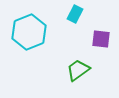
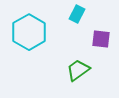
cyan rectangle: moved 2 px right
cyan hexagon: rotated 8 degrees counterclockwise
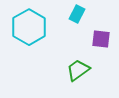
cyan hexagon: moved 5 px up
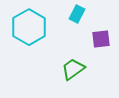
purple square: rotated 12 degrees counterclockwise
green trapezoid: moved 5 px left, 1 px up
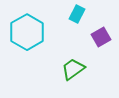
cyan hexagon: moved 2 px left, 5 px down
purple square: moved 2 px up; rotated 24 degrees counterclockwise
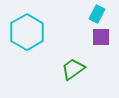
cyan rectangle: moved 20 px right
purple square: rotated 30 degrees clockwise
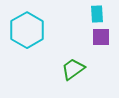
cyan rectangle: rotated 30 degrees counterclockwise
cyan hexagon: moved 2 px up
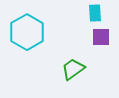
cyan rectangle: moved 2 px left, 1 px up
cyan hexagon: moved 2 px down
